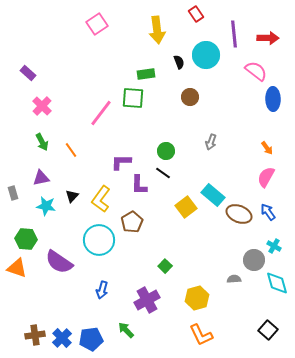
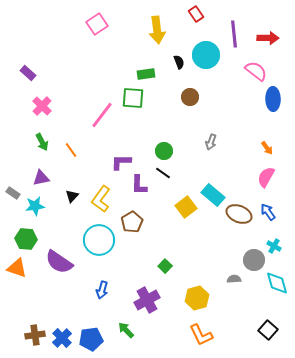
pink line at (101, 113): moved 1 px right, 2 px down
green circle at (166, 151): moved 2 px left
gray rectangle at (13, 193): rotated 40 degrees counterclockwise
cyan star at (46, 206): moved 11 px left; rotated 18 degrees counterclockwise
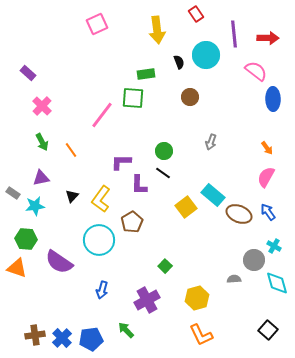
pink square at (97, 24): rotated 10 degrees clockwise
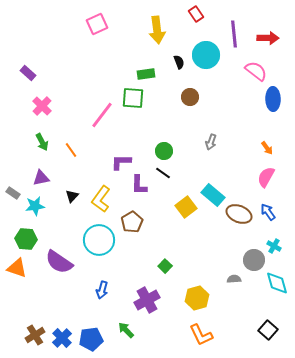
brown cross at (35, 335): rotated 24 degrees counterclockwise
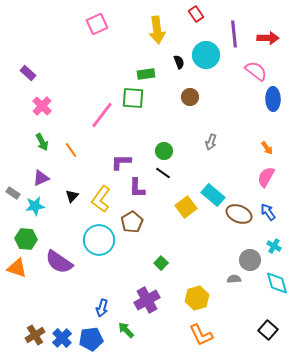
purple triangle at (41, 178): rotated 12 degrees counterclockwise
purple L-shape at (139, 185): moved 2 px left, 3 px down
gray circle at (254, 260): moved 4 px left
green square at (165, 266): moved 4 px left, 3 px up
blue arrow at (102, 290): moved 18 px down
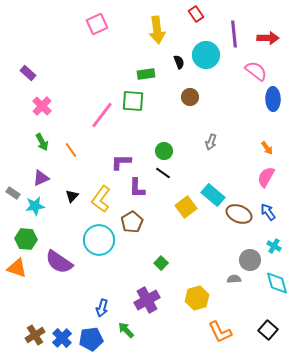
green square at (133, 98): moved 3 px down
orange L-shape at (201, 335): moved 19 px right, 3 px up
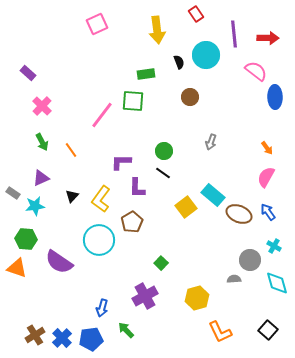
blue ellipse at (273, 99): moved 2 px right, 2 px up
purple cross at (147, 300): moved 2 px left, 4 px up
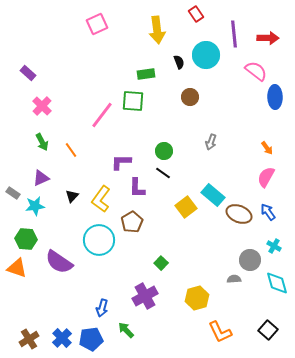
brown cross at (35, 335): moved 6 px left, 4 px down
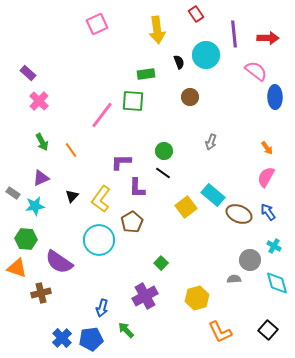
pink cross at (42, 106): moved 3 px left, 5 px up
brown cross at (29, 339): moved 12 px right, 46 px up; rotated 18 degrees clockwise
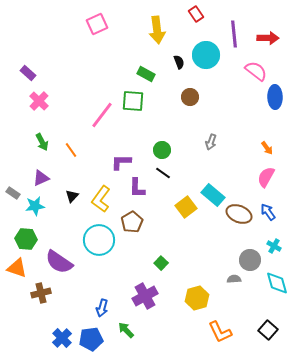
green rectangle at (146, 74): rotated 36 degrees clockwise
green circle at (164, 151): moved 2 px left, 1 px up
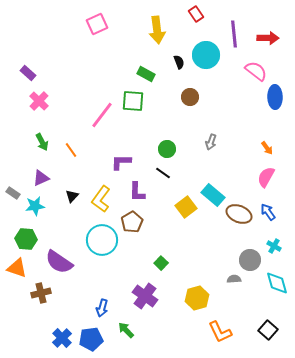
green circle at (162, 150): moved 5 px right, 1 px up
purple L-shape at (137, 188): moved 4 px down
cyan circle at (99, 240): moved 3 px right
purple cross at (145, 296): rotated 25 degrees counterclockwise
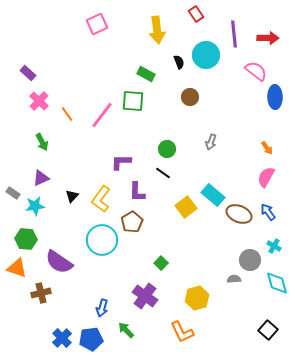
orange line at (71, 150): moved 4 px left, 36 px up
orange L-shape at (220, 332): moved 38 px left
